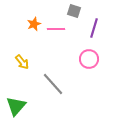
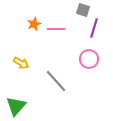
gray square: moved 9 px right, 1 px up
yellow arrow: moved 1 px left, 1 px down; rotated 21 degrees counterclockwise
gray line: moved 3 px right, 3 px up
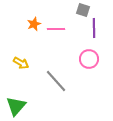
purple line: rotated 18 degrees counterclockwise
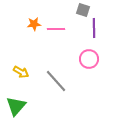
orange star: rotated 16 degrees clockwise
yellow arrow: moved 9 px down
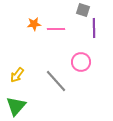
pink circle: moved 8 px left, 3 px down
yellow arrow: moved 4 px left, 3 px down; rotated 98 degrees clockwise
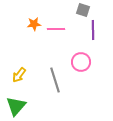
purple line: moved 1 px left, 2 px down
yellow arrow: moved 2 px right
gray line: moved 1 px left, 1 px up; rotated 25 degrees clockwise
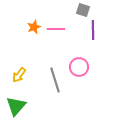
orange star: moved 3 px down; rotated 16 degrees counterclockwise
pink circle: moved 2 px left, 5 px down
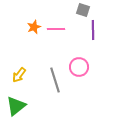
green triangle: rotated 10 degrees clockwise
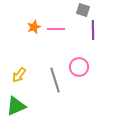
green triangle: rotated 15 degrees clockwise
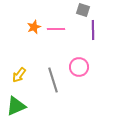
gray line: moved 2 px left
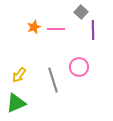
gray square: moved 2 px left, 2 px down; rotated 24 degrees clockwise
green triangle: moved 3 px up
